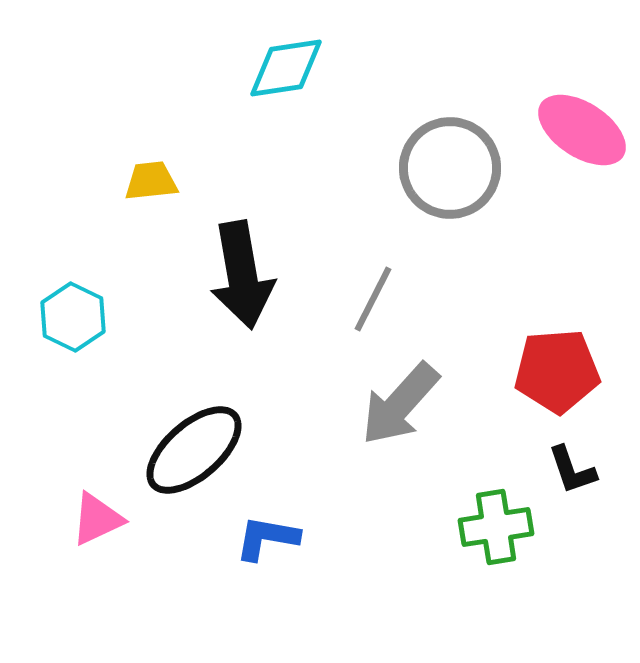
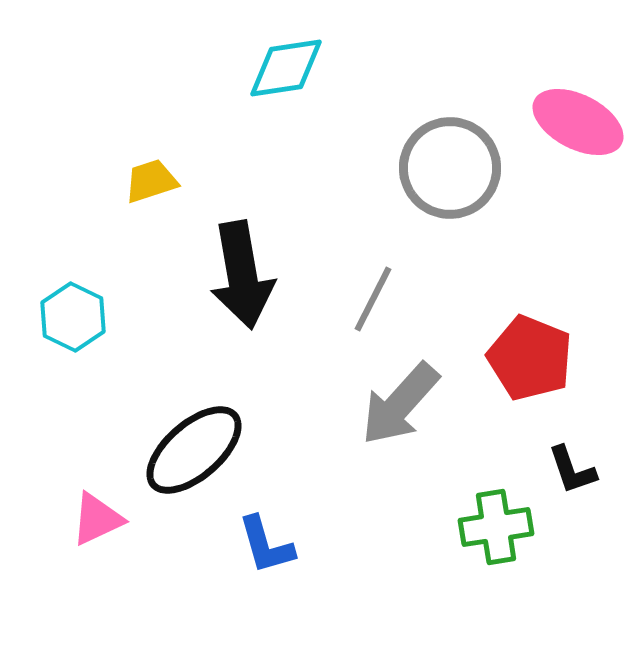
pink ellipse: moved 4 px left, 8 px up; rotated 6 degrees counterclockwise
yellow trapezoid: rotated 12 degrees counterclockwise
red pentagon: moved 27 px left, 13 px up; rotated 26 degrees clockwise
blue L-shape: moved 1 px left, 7 px down; rotated 116 degrees counterclockwise
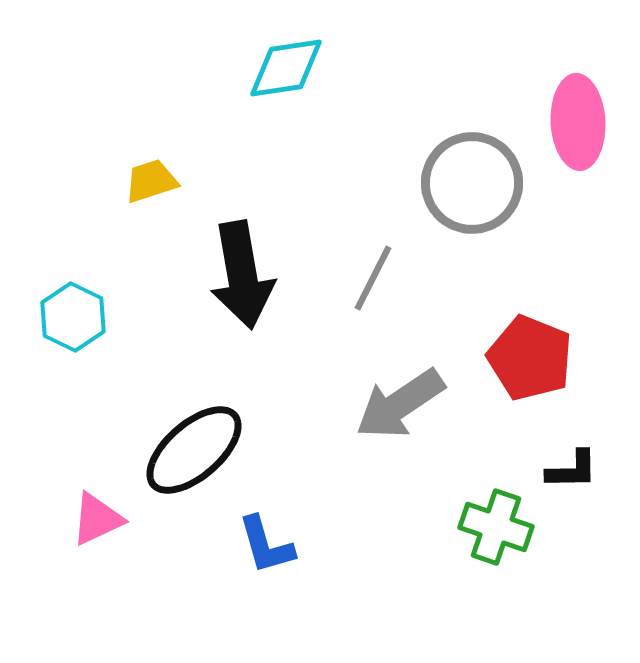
pink ellipse: rotated 60 degrees clockwise
gray circle: moved 22 px right, 15 px down
gray line: moved 21 px up
gray arrow: rotated 14 degrees clockwise
black L-shape: rotated 72 degrees counterclockwise
green cross: rotated 28 degrees clockwise
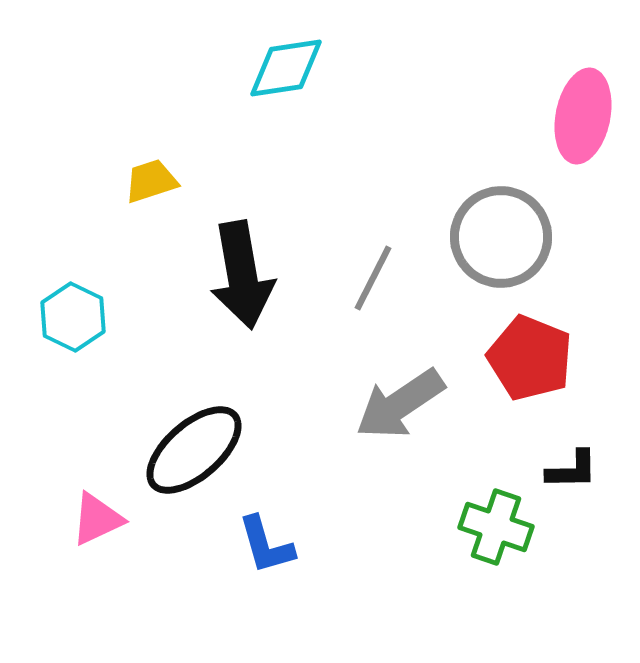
pink ellipse: moved 5 px right, 6 px up; rotated 14 degrees clockwise
gray circle: moved 29 px right, 54 px down
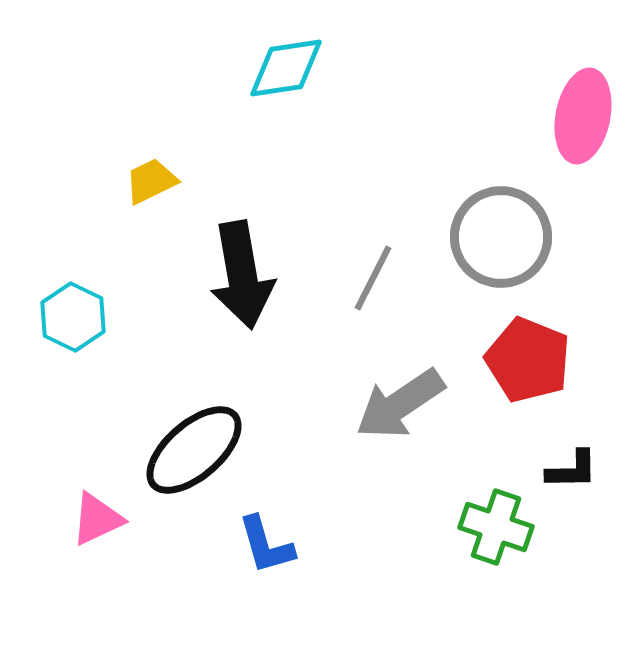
yellow trapezoid: rotated 8 degrees counterclockwise
red pentagon: moved 2 px left, 2 px down
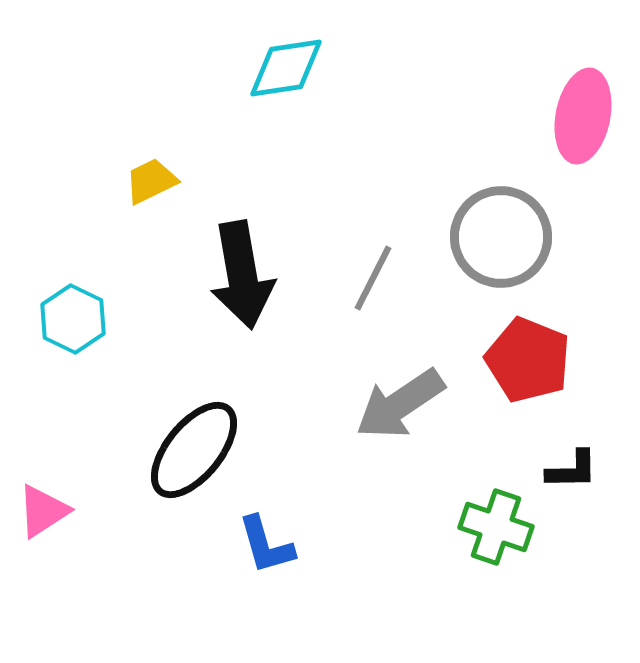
cyan hexagon: moved 2 px down
black ellipse: rotated 10 degrees counterclockwise
pink triangle: moved 54 px left, 8 px up; rotated 8 degrees counterclockwise
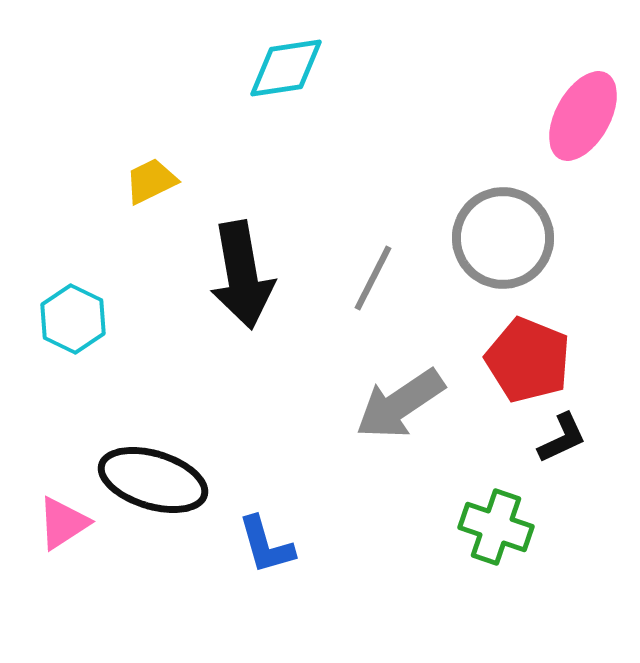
pink ellipse: rotated 18 degrees clockwise
gray circle: moved 2 px right, 1 px down
black ellipse: moved 41 px left, 30 px down; rotated 68 degrees clockwise
black L-shape: moved 10 px left, 32 px up; rotated 24 degrees counterclockwise
pink triangle: moved 20 px right, 12 px down
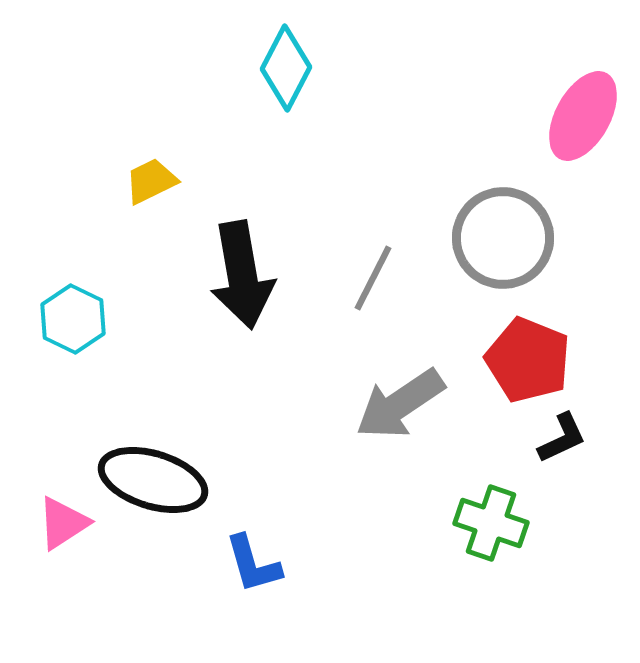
cyan diamond: rotated 54 degrees counterclockwise
green cross: moved 5 px left, 4 px up
blue L-shape: moved 13 px left, 19 px down
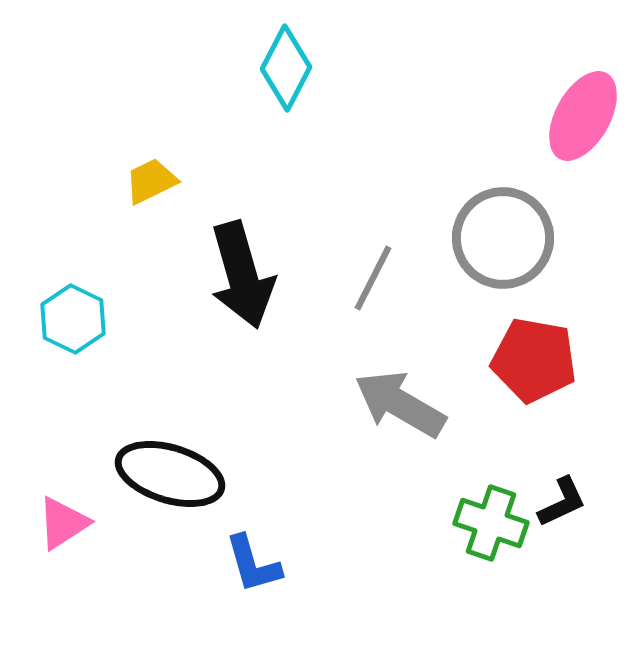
black arrow: rotated 6 degrees counterclockwise
red pentagon: moved 6 px right; rotated 12 degrees counterclockwise
gray arrow: rotated 64 degrees clockwise
black L-shape: moved 64 px down
black ellipse: moved 17 px right, 6 px up
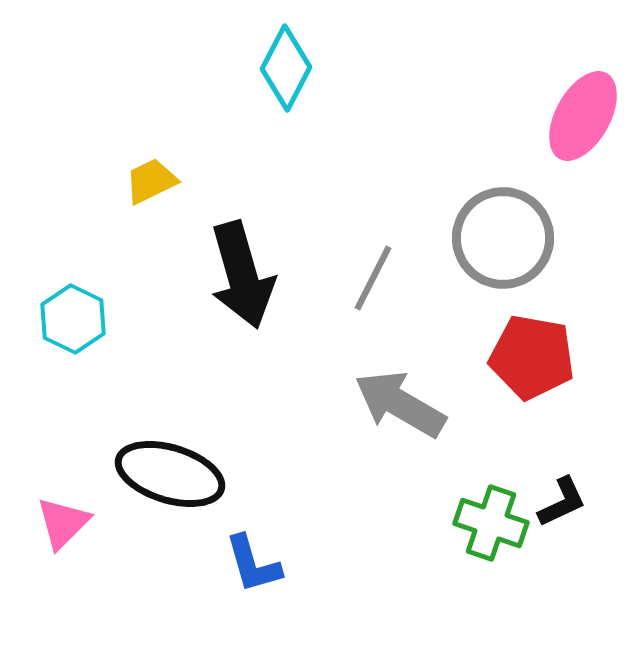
red pentagon: moved 2 px left, 3 px up
pink triangle: rotated 12 degrees counterclockwise
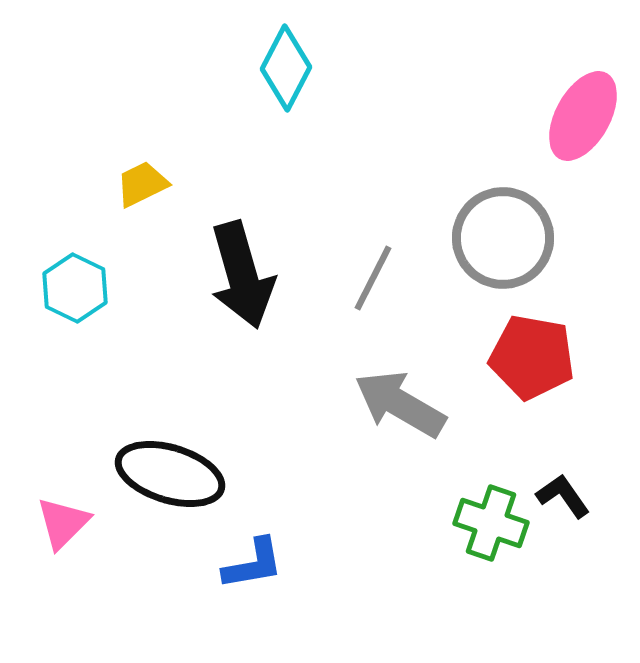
yellow trapezoid: moved 9 px left, 3 px down
cyan hexagon: moved 2 px right, 31 px up
black L-shape: moved 1 px right, 6 px up; rotated 100 degrees counterclockwise
blue L-shape: rotated 84 degrees counterclockwise
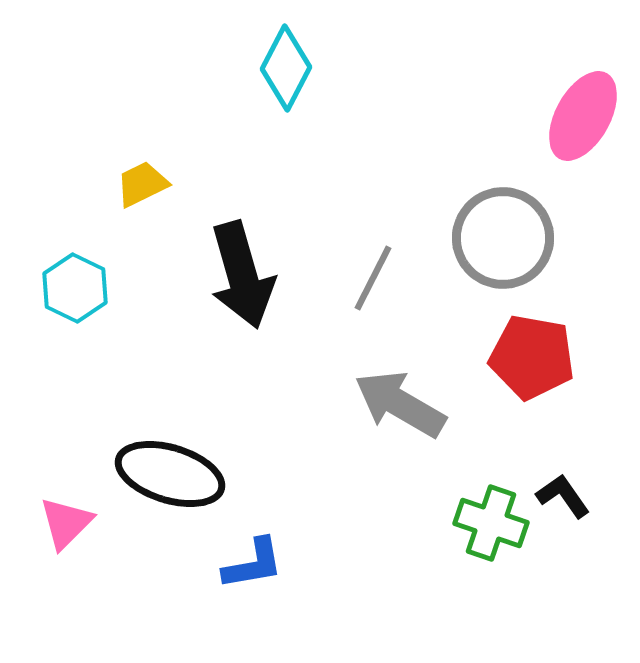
pink triangle: moved 3 px right
